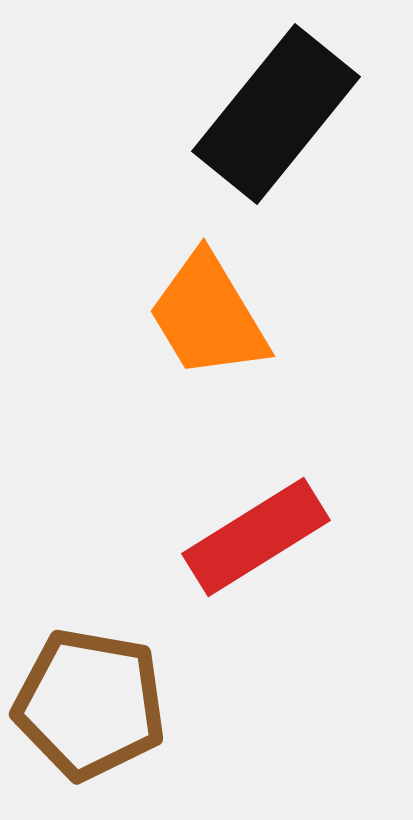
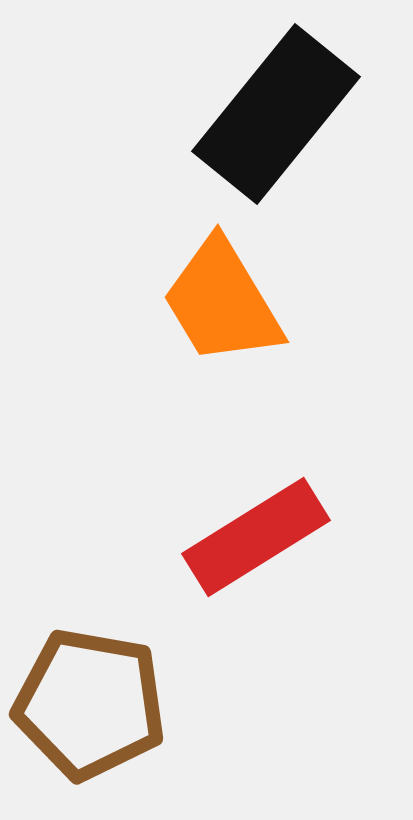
orange trapezoid: moved 14 px right, 14 px up
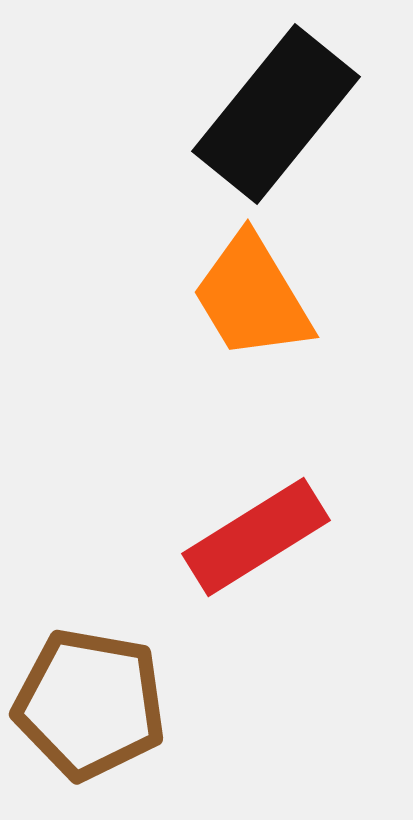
orange trapezoid: moved 30 px right, 5 px up
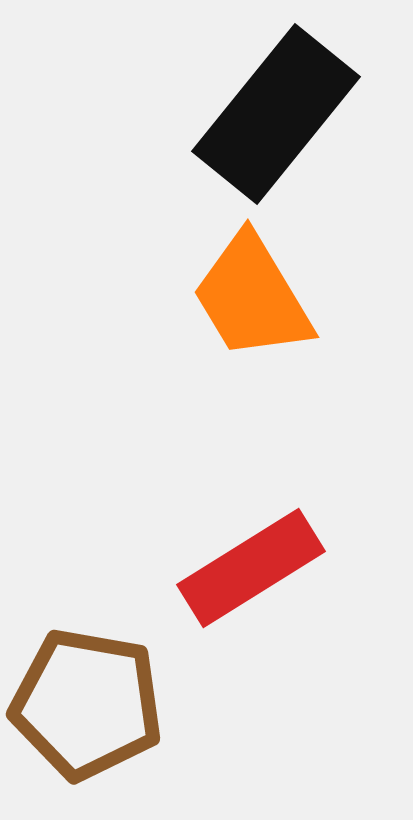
red rectangle: moved 5 px left, 31 px down
brown pentagon: moved 3 px left
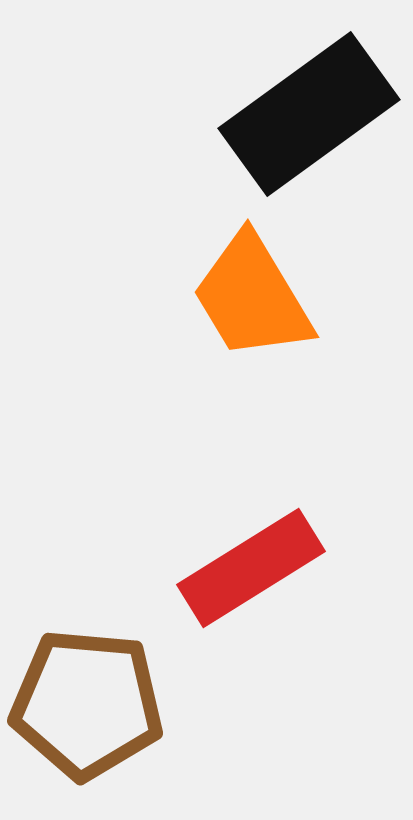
black rectangle: moved 33 px right; rotated 15 degrees clockwise
brown pentagon: rotated 5 degrees counterclockwise
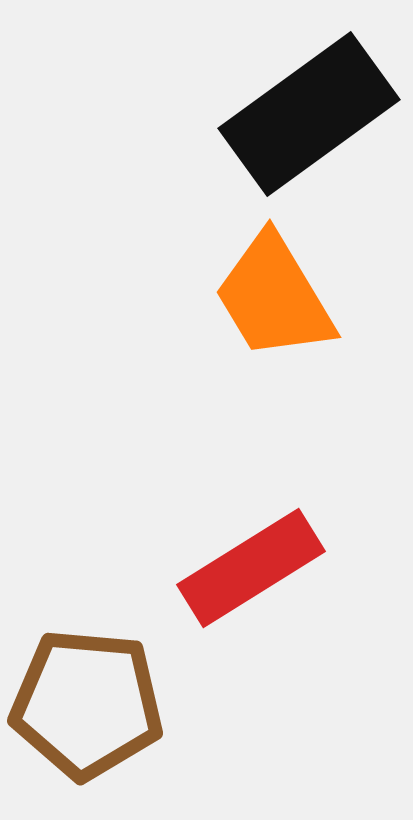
orange trapezoid: moved 22 px right
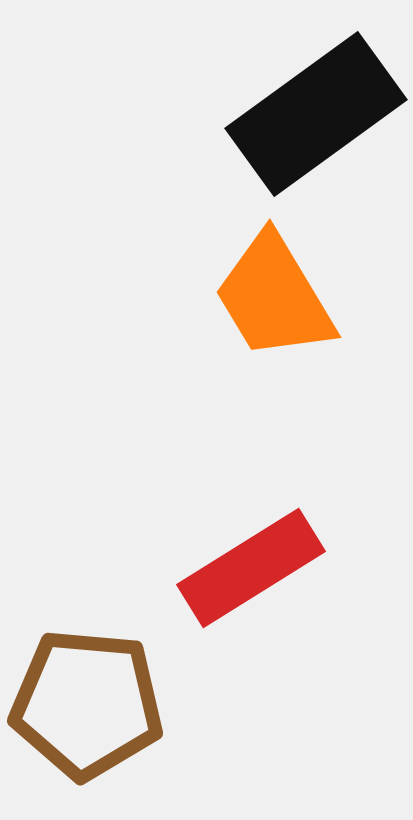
black rectangle: moved 7 px right
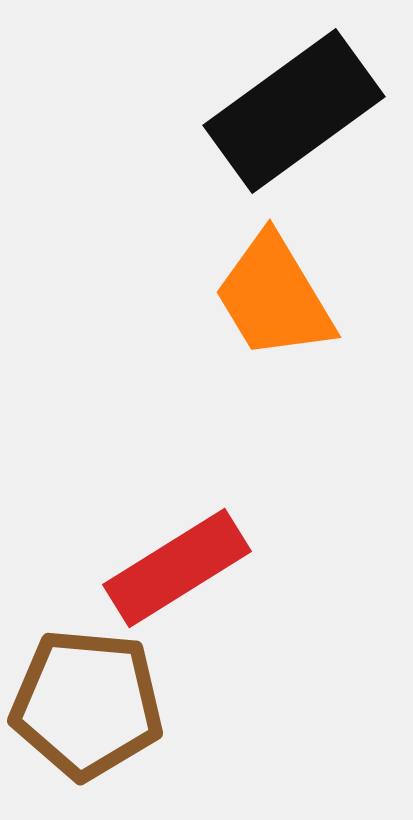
black rectangle: moved 22 px left, 3 px up
red rectangle: moved 74 px left
